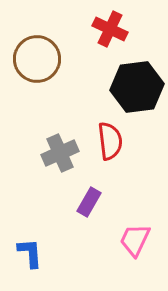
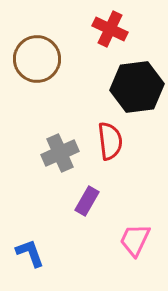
purple rectangle: moved 2 px left, 1 px up
blue L-shape: rotated 16 degrees counterclockwise
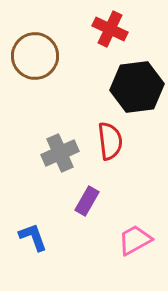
brown circle: moved 2 px left, 3 px up
pink trapezoid: rotated 36 degrees clockwise
blue L-shape: moved 3 px right, 16 px up
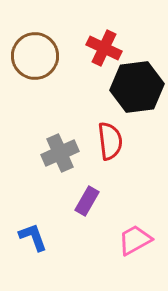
red cross: moved 6 px left, 19 px down
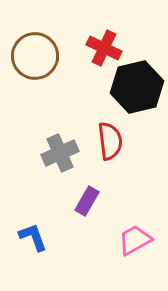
black hexagon: rotated 6 degrees counterclockwise
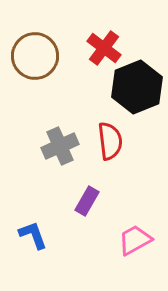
red cross: rotated 12 degrees clockwise
black hexagon: rotated 9 degrees counterclockwise
gray cross: moved 7 px up
blue L-shape: moved 2 px up
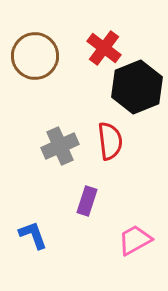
purple rectangle: rotated 12 degrees counterclockwise
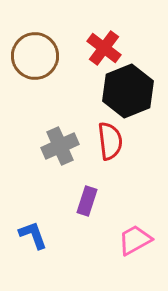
black hexagon: moved 9 px left, 4 px down
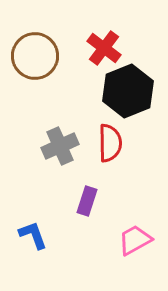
red semicircle: moved 2 px down; rotated 6 degrees clockwise
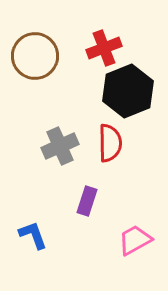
red cross: rotated 32 degrees clockwise
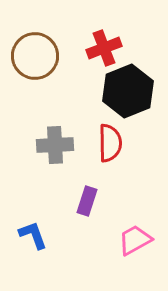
gray cross: moved 5 px left, 1 px up; rotated 21 degrees clockwise
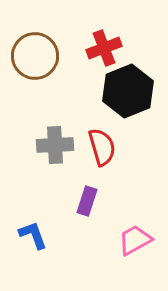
red semicircle: moved 8 px left, 4 px down; rotated 15 degrees counterclockwise
